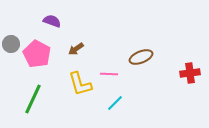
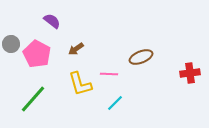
purple semicircle: rotated 18 degrees clockwise
green line: rotated 16 degrees clockwise
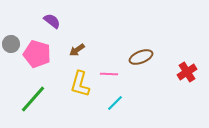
brown arrow: moved 1 px right, 1 px down
pink pentagon: rotated 12 degrees counterclockwise
red cross: moved 3 px left, 1 px up; rotated 24 degrees counterclockwise
yellow L-shape: rotated 32 degrees clockwise
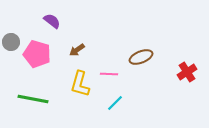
gray circle: moved 2 px up
green line: rotated 60 degrees clockwise
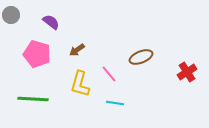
purple semicircle: moved 1 px left, 1 px down
gray circle: moved 27 px up
pink line: rotated 48 degrees clockwise
green line: rotated 8 degrees counterclockwise
cyan line: rotated 54 degrees clockwise
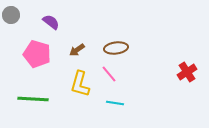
brown ellipse: moved 25 px left, 9 px up; rotated 15 degrees clockwise
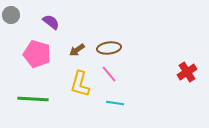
brown ellipse: moved 7 px left
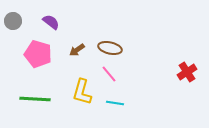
gray circle: moved 2 px right, 6 px down
brown ellipse: moved 1 px right; rotated 20 degrees clockwise
pink pentagon: moved 1 px right
yellow L-shape: moved 2 px right, 8 px down
green line: moved 2 px right
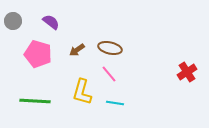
green line: moved 2 px down
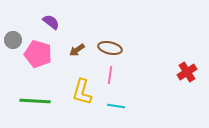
gray circle: moved 19 px down
pink line: moved 1 px right, 1 px down; rotated 48 degrees clockwise
cyan line: moved 1 px right, 3 px down
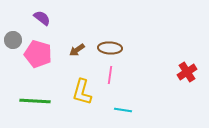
purple semicircle: moved 9 px left, 4 px up
brown ellipse: rotated 10 degrees counterclockwise
cyan line: moved 7 px right, 4 px down
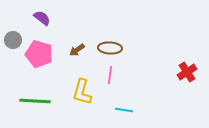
pink pentagon: moved 1 px right
cyan line: moved 1 px right
